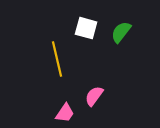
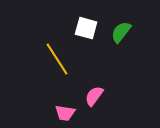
yellow line: rotated 20 degrees counterclockwise
pink trapezoid: rotated 65 degrees clockwise
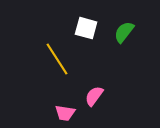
green semicircle: moved 3 px right
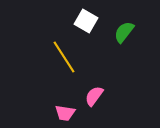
white square: moved 7 px up; rotated 15 degrees clockwise
yellow line: moved 7 px right, 2 px up
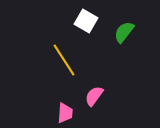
yellow line: moved 3 px down
pink trapezoid: rotated 95 degrees counterclockwise
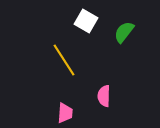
pink semicircle: moved 10 px right; rotated 35 degrees counterclockwise
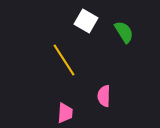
green semicircle: rotated 110 degrees clockwise
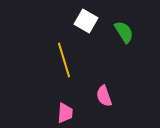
yellow line: rotated 16 degrees clockwise
pink semicircle: rotated 20 degrees counterclockwise
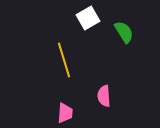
white square: moved 2 px right, 3 px up; rotated 30 degrees clockwise
pink semicircle: rotated 15 degrees clockwise
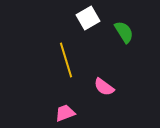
yellow line: moved 2 px right
pink semicircle: moved 9 px up; rotated 50 degrees counterclockwise
pink trapezoid: rotated 115 degrees counterclockwise
